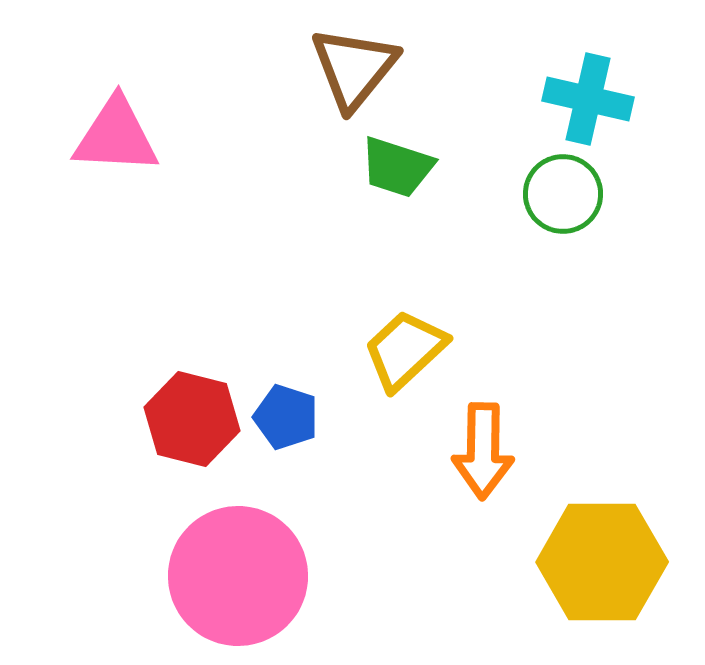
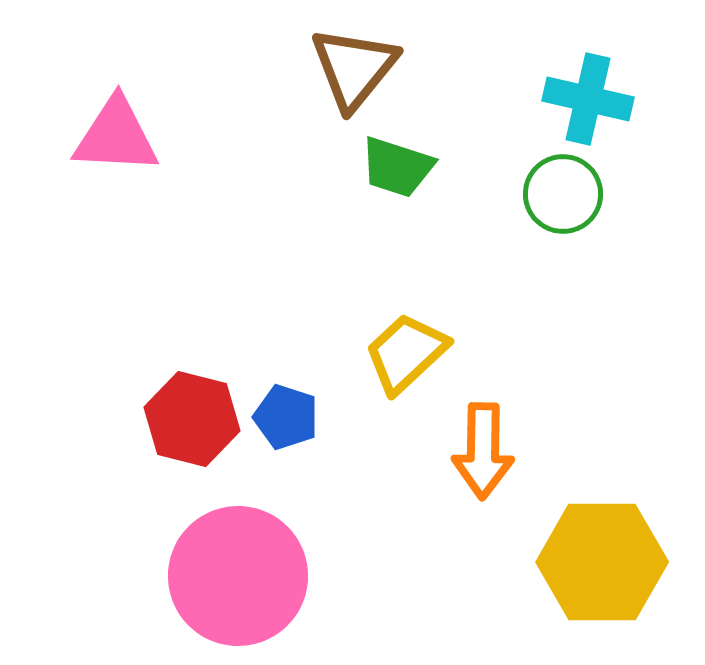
yellow trapezoid: moved 1 px right, 3 px down
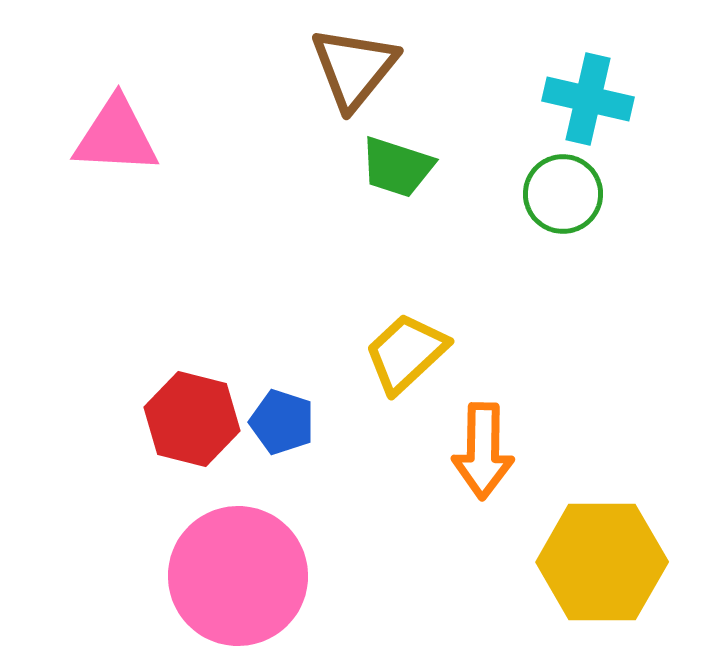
blue pentagon: moved 4 px left, 5 px down
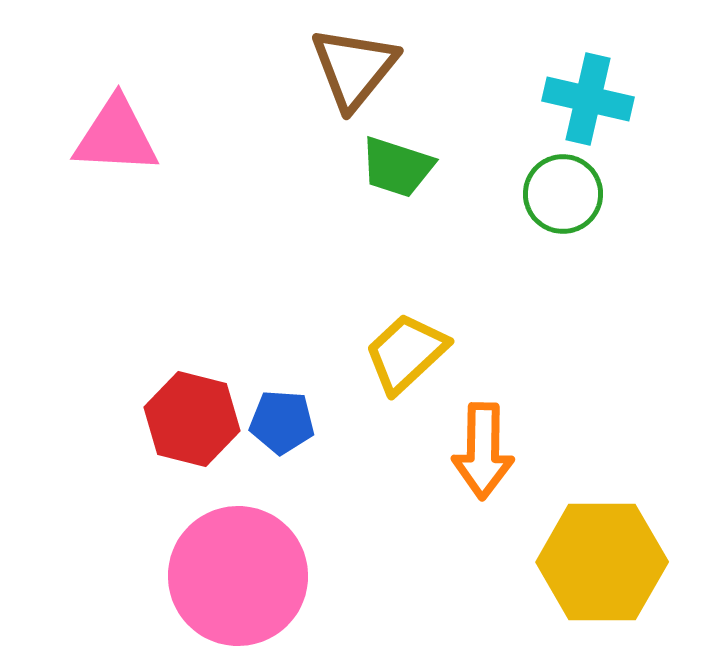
blue pentagon: rotated 14 degrees counterclockwise
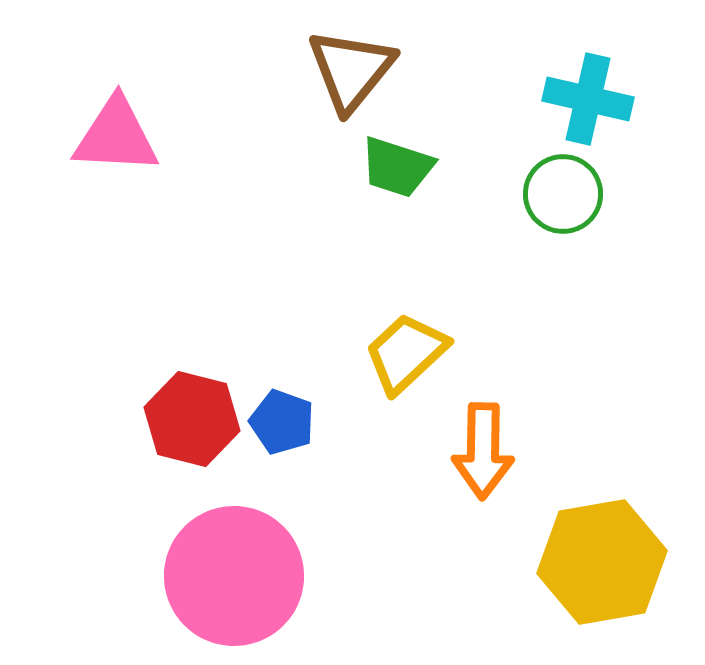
brown triangle: moved 3 px left, 2 px down
blue pentagon: rotated 16 degrees clockwise
yellow hexagon: rotated 10 degrees counterclockwise
pink circle: moved 4 px left
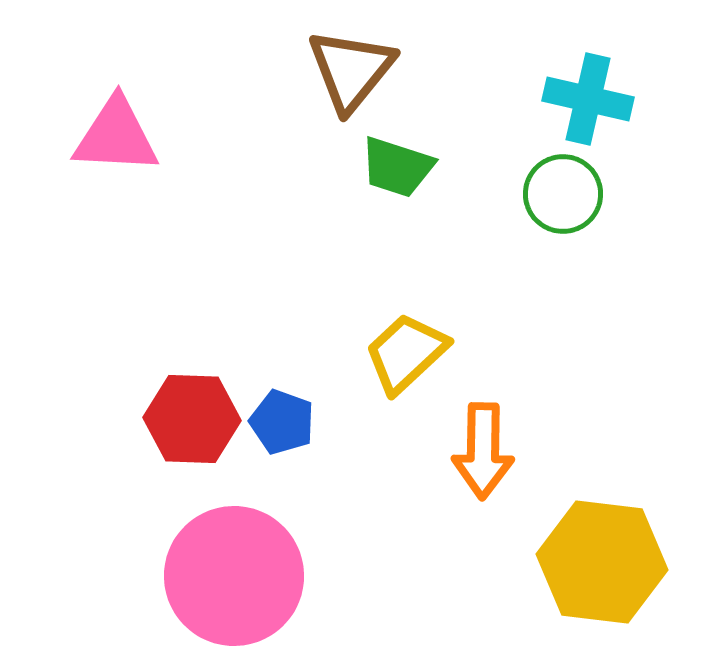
red hexagon: rotated 12 degrees counterclockwise
yellow hexagon: rotated 17 degrees clockwise
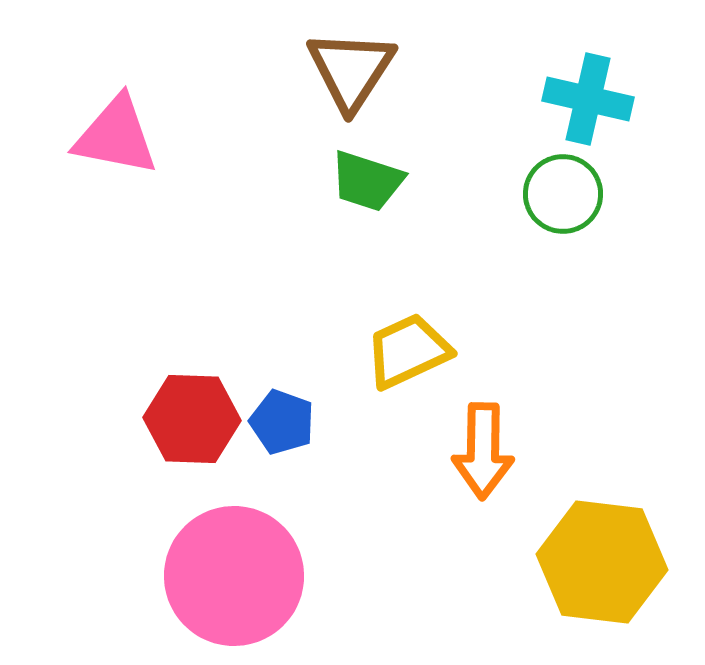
brown triangle: rotated 6 degrees counterclockwise
pink triangle: rotated 8 degrees clockwise
green trapezoid: moved 30 px left, 14 px down
yellow trapezoid: moved 2 px right, 2 px up; rotated 18 degrees clockwise
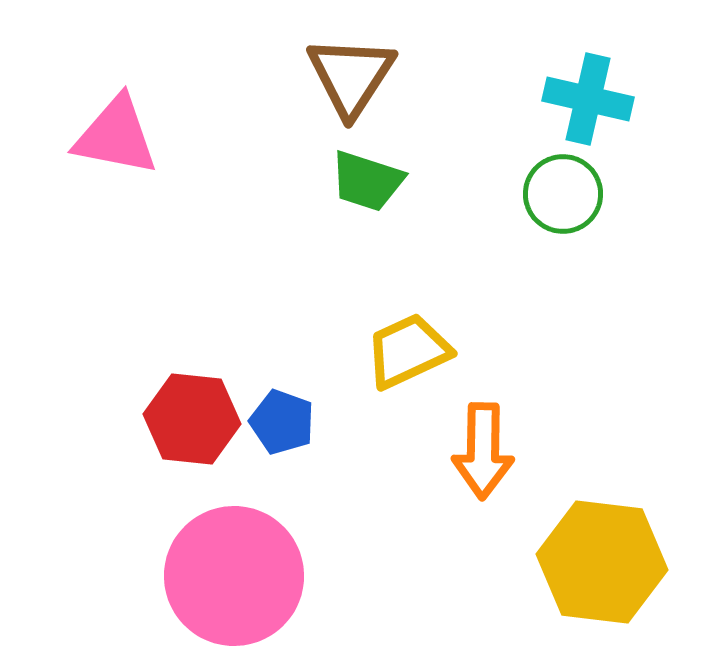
brown triangle: moved 6 px down
red hexagon: rotated 4 degrees clockwise
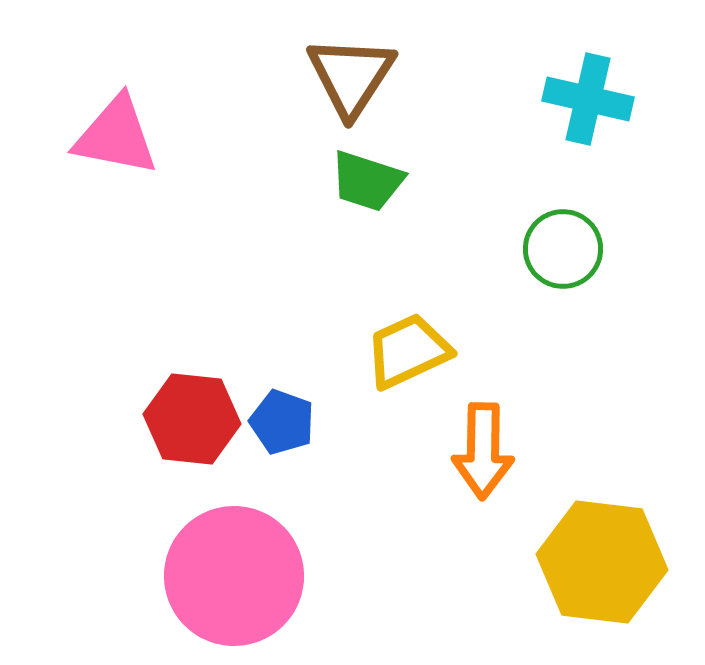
green circle: moved 55 px down
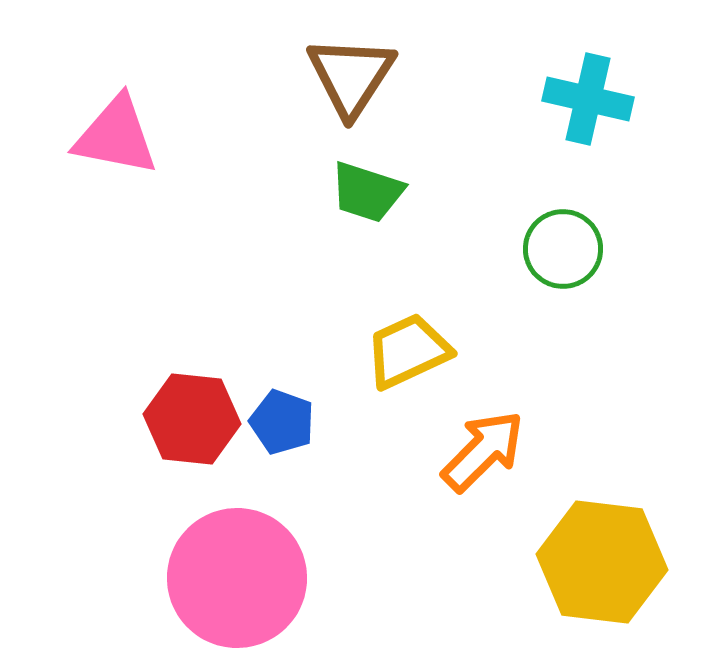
green trapezoid: moved 11 px down
orange arrow: rotated 136 degrees counterclockwise
pink circle: moved 3 px right, 2 px down
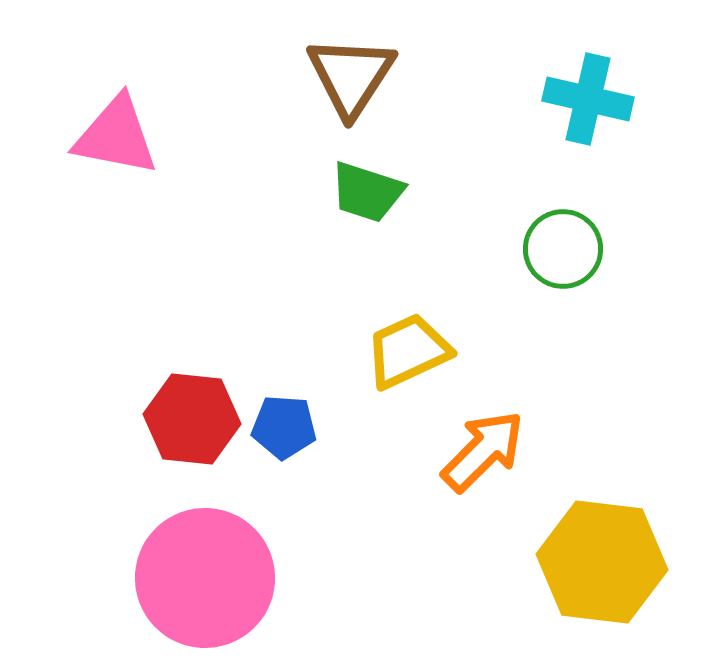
blue pentagon: moved 2 px right, 5 px down; rotated 16 degrees counterclockwise
pink circle: moved 32 px left
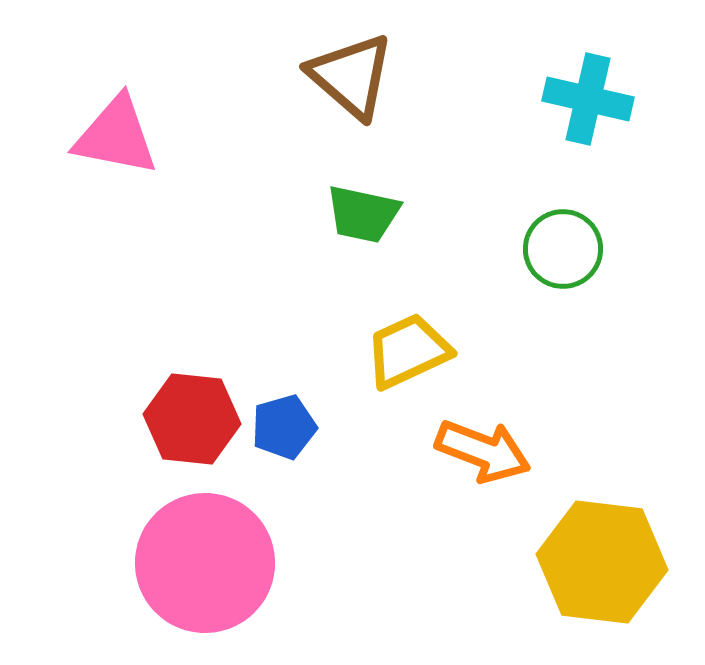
brown triangle: rotated 22 degrees counterclockwise
green trapezoid: moved 4 px left, 22 px down; rotated 6 degrees counterclockwise
blue pentagon: rotated 20 degrees counterclockwise
orange arrow: rotated 66 degrees clockwise
pink circle: moved 15 px up
